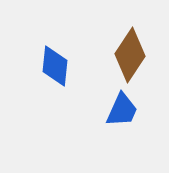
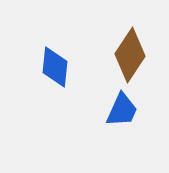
blue diamond: moved 1 px down
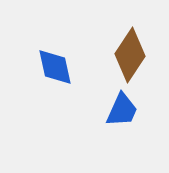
blue diamond: rotated 18 degrees counterclockwise
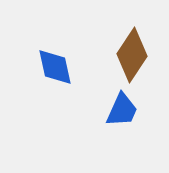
brown diamond: moved 2 px right
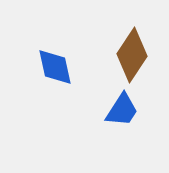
blue trapezoid: rotated 9 degrees clockwise
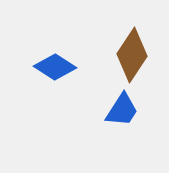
blue diamond: rotated 45 degrees counterclockwise
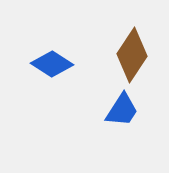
blue diamond: moved 3 px left, 3 px up
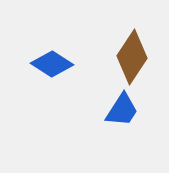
brown diamond: moved 2 px down
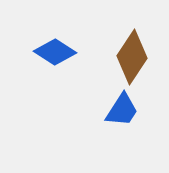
blue diamond: moved 3 px right, 12 px up
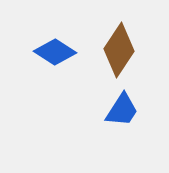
brown diamond: moved 13 px left, 7 px up
